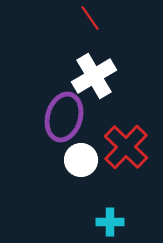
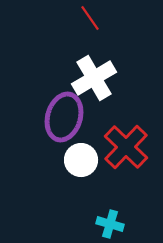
white cross: moved 2 px down
cyan cross: moved 2 px down; rotated 16 degrees clockwise
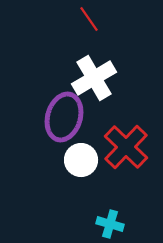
red line: moved 1 px left, 1 px down
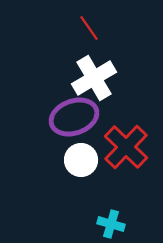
red line: moved 9 px down
purple ellipse: moved 10 px right; rotated 54 degrees clockwise
cyan cross: moved 1 px right
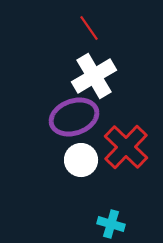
white cross: moved 2 px up
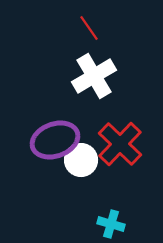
purple ellipse: moved 19 px left, 23 px down
red cross: moved 6 px left, 3 px up
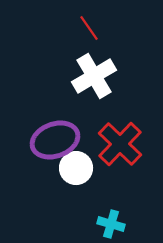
white circle: moved 5 px left, 8 px down
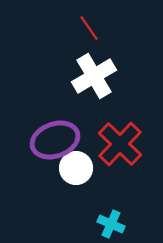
cyan cross: rotated 8 degrees clockwise
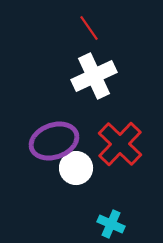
white cross: rotated 6 degrees clockwise
purple ellipse: moved 1 px left, 1 px down
